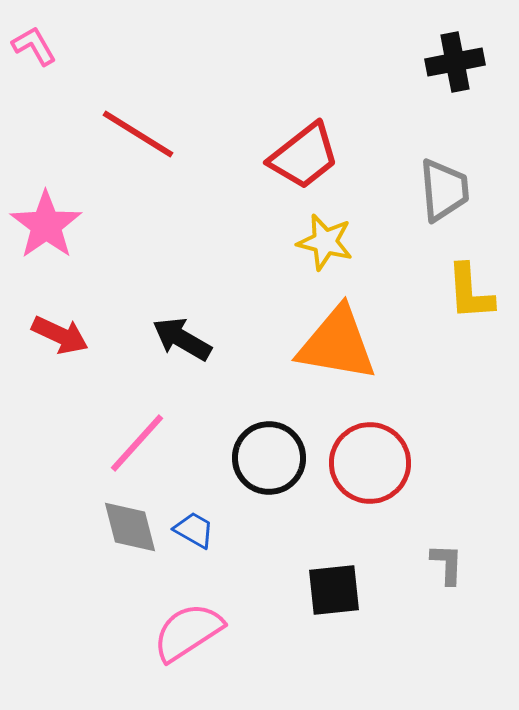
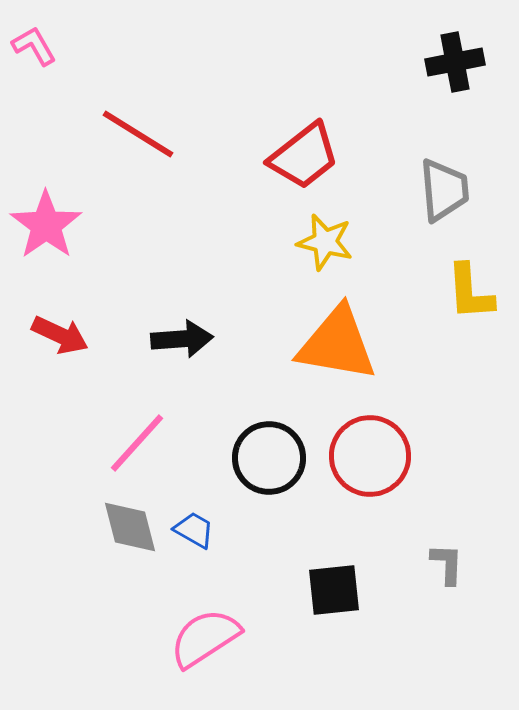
black arrow: rotated 146 degrees clockwise
red circle: moved 7 px up
pink semicircle: moved 17 px right, 6 px down
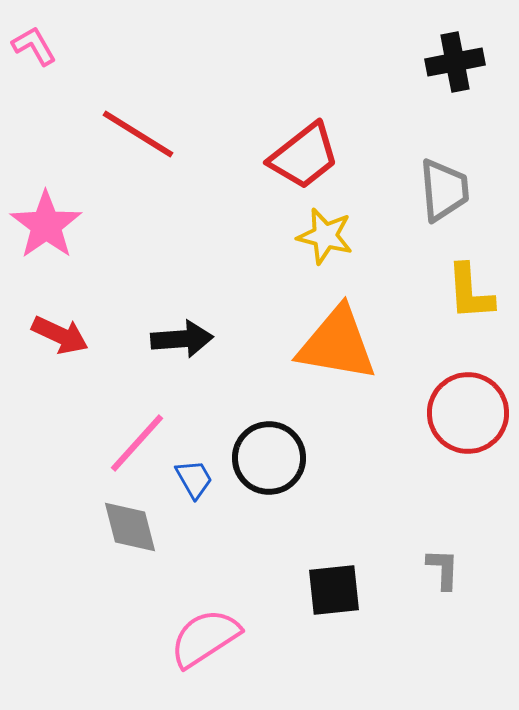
yellow star: moved 6 px up
red circle: moved 98 px right, 43 px up
blue trapezoid: moved 51 px up; rotated 30 degrees clockwise
gray L-shape: moved 4 px left, 5 px down
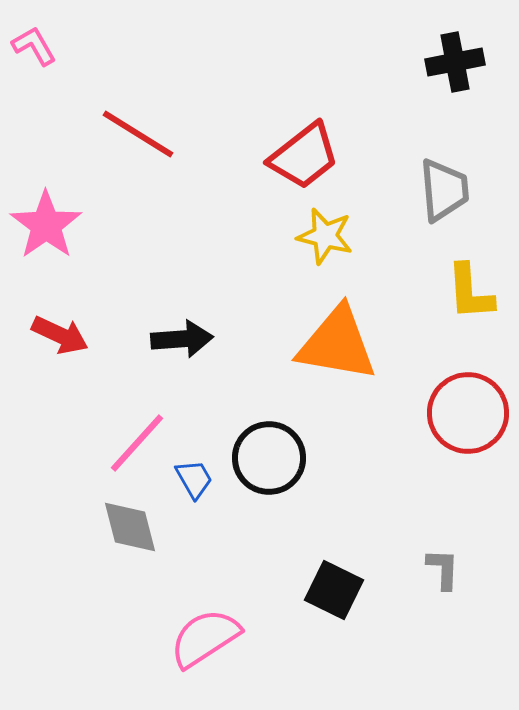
black square: rotated 32 degrees clockwise
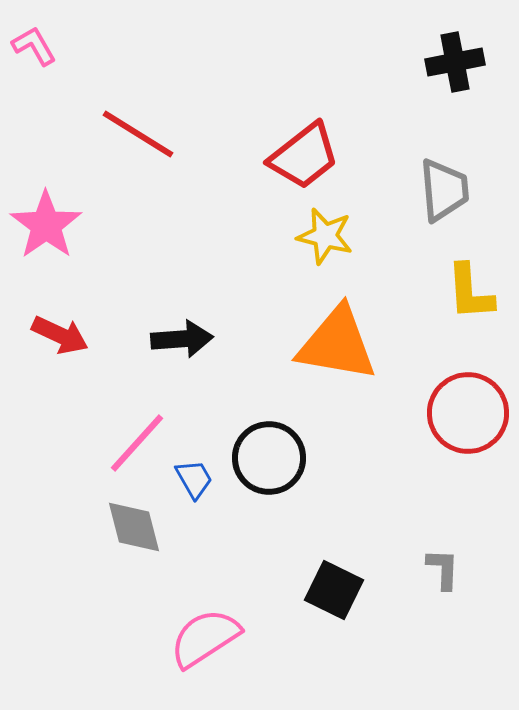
gray diamond: moved 4 px right
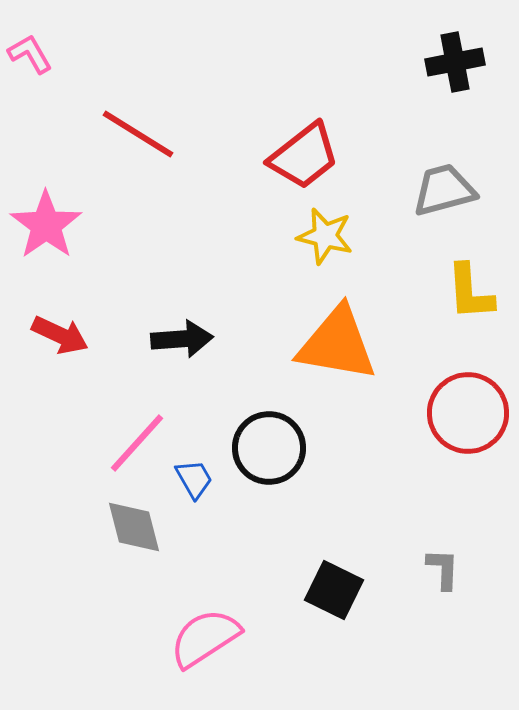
pink L-shape: moved 4 px left, 8 px down
gray trapezoid: rotated 100 degrees counterclockwise
black circle: moved 10 px up
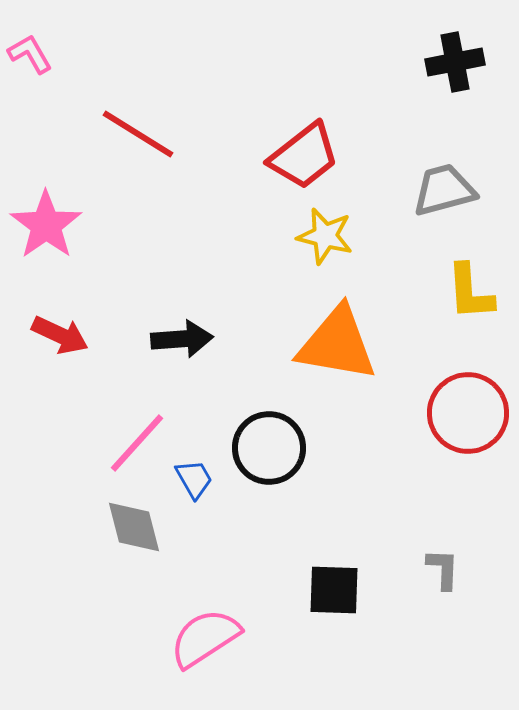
black square: rotated 24 degrees counterclockwise
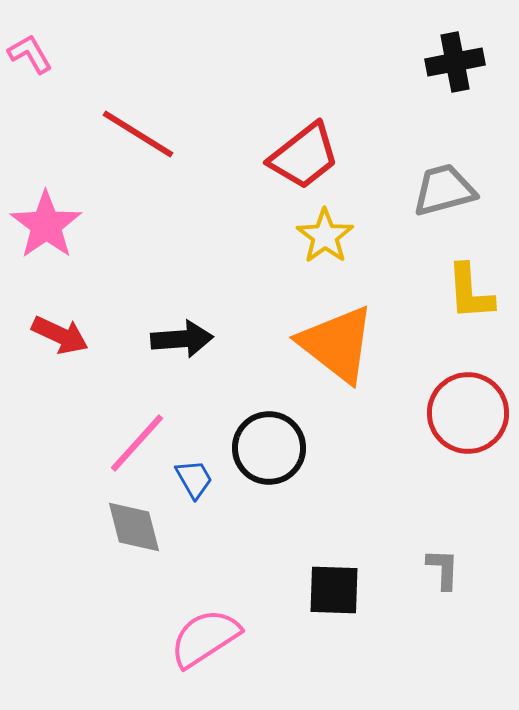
yellow star: rotated 22 degrees clockwise
orange triangle: rotated 28 degrees clockwise
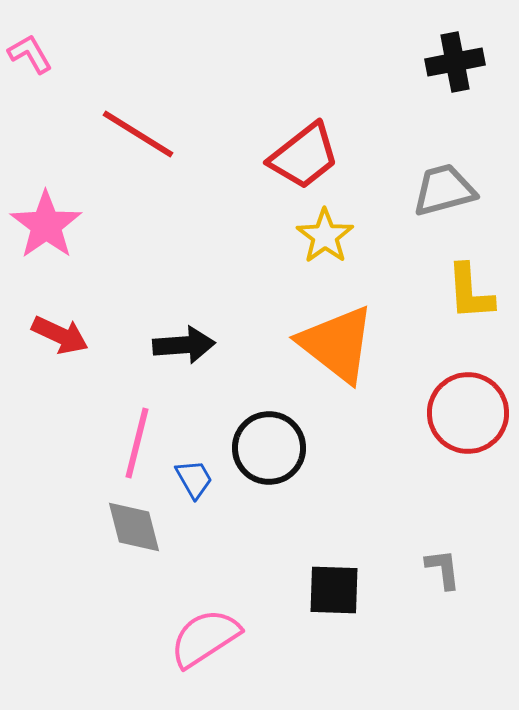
black arrow: moved 2 px right, 6 px down
pink line: rotated 28 degrees counterclockwise
gray L-shape: rotated 9 degrees counterclockwise
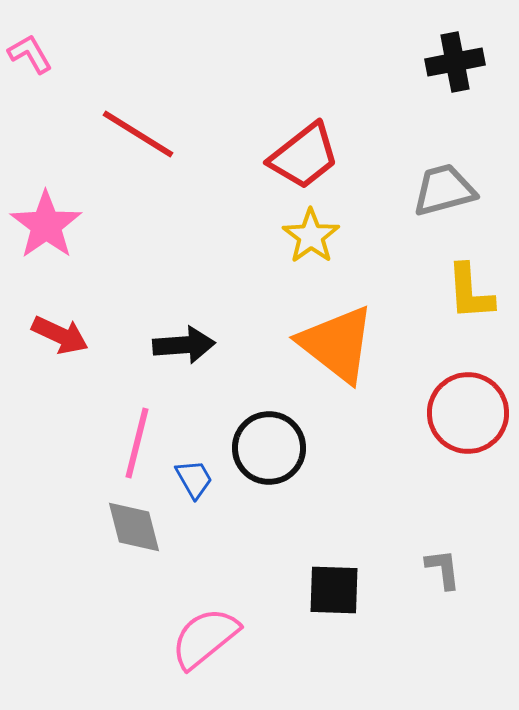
yellow star: moved 14 px left
pink semicircle: rotated 6 degrees counterclockwise
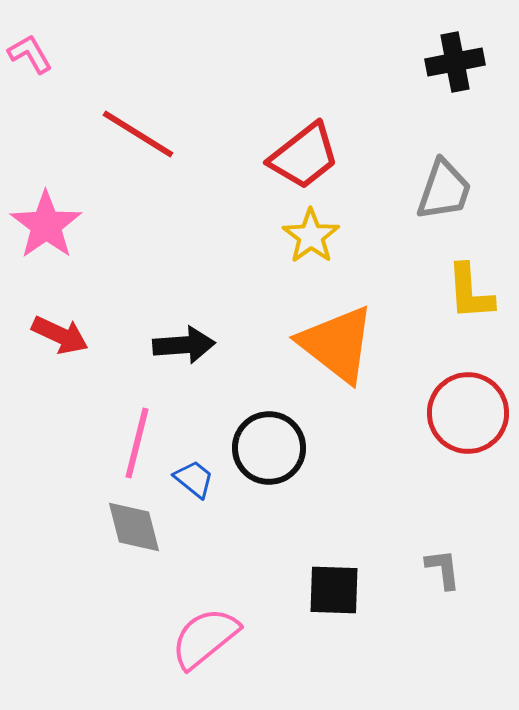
gray trapezoid: rotated 124 degrees clockwise
blue trapezoid: rotated 21 degrees counterclockwise
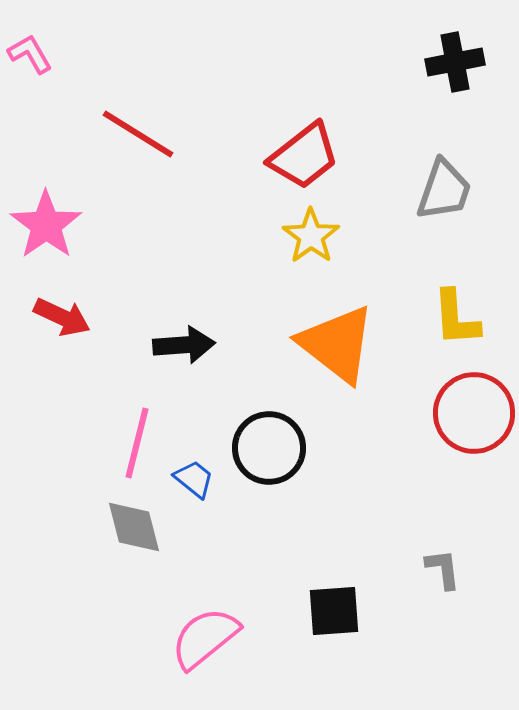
yellow L-shape: moved 14 px left, 26 px down
red arrow: moved 2 px right, 18 px up
red circle: moved 6 px right
black square: moved 21 px down; rotated 6 degrees counterclockwise
